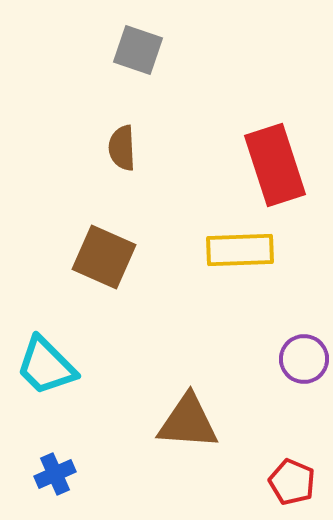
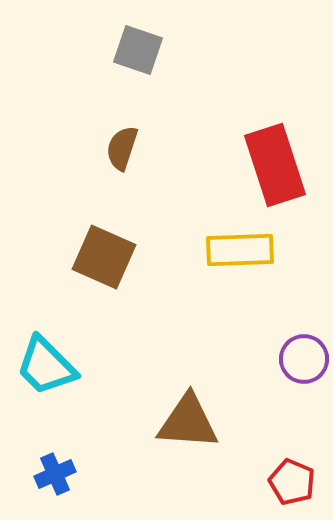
brown semicircle: rotated 21 degrees clockwise
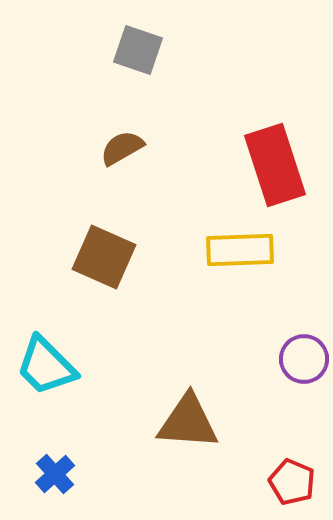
brown semicircle: rotated 42 degrees clockwise
blue cross: rotated 18 degrees counterclockwise
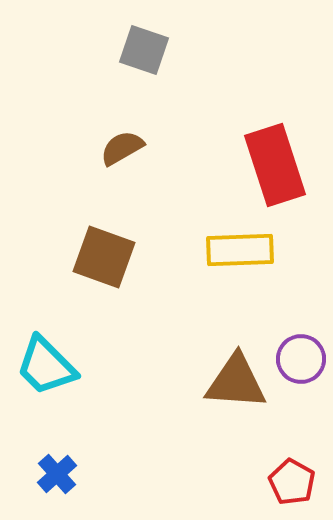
gray square: moved 6 px right
brown square: rotated 4 degrees counterclockwise
purple circle: moved 3 px left
brown triangle: moved 48 px right, 40 px up
blue cross: moved 2 px right
red pentagon: rotated 6 degrees clockwise
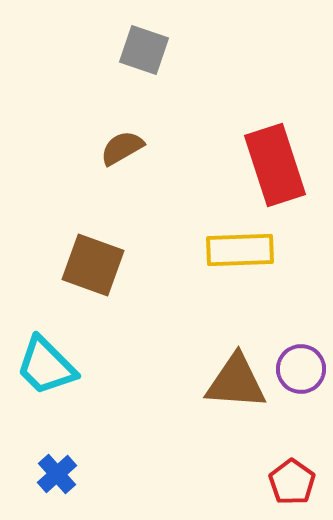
brown square: moved 11 px left, 8 px down
purple circle: moved 10 px down
red pentagon: rotated 6 degrees clockwise
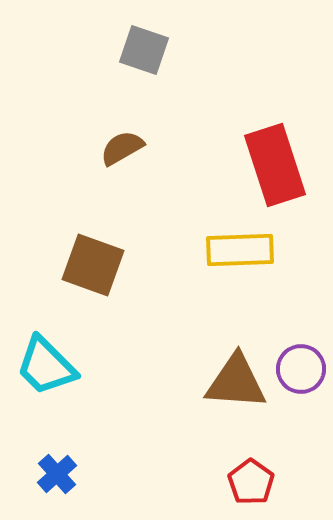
red pentagon: moved 41 px left
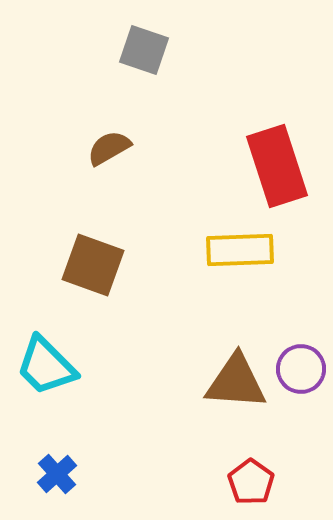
brown semicircle: moved 13 px left
red rectangle: moved 2 px right, 1 px down
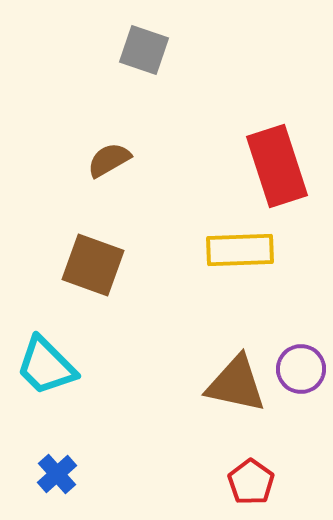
brown semicircle: moved 12 px down
brown triangle: moved 2 px down; rotated 8 degrees clockwise
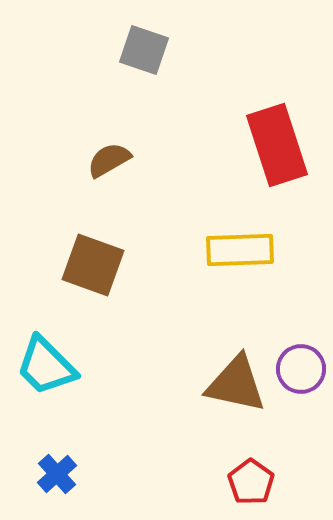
red rectangle: moved 21 px up
